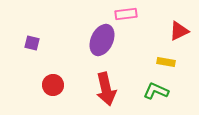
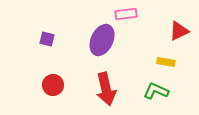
purple square: moved 15 px right, 4 px up
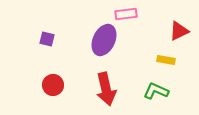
purple ellipse: moved 2 px right
yellow rectangle: moved 2 px up
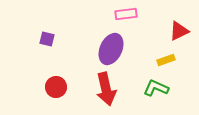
purple ellipse: moved 7 px right, 9 px down
yellow rectangle: rotated 30 degrees counterclockwise
red circle: moved 3 px right, 2 px down
green L-shape: moved 3 px up
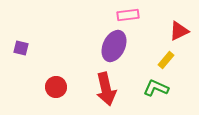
pink rectangle: moved 2 px right, 1 px down
purple square: moved 26 px left, 9 px down
purple ellipse: moved 3 px right, 3 px up
yellow rectangle: rotated 30 degrees counterclockwise
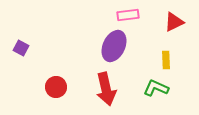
red triangle: moved 5 px left, 9 px up
purple square: rotated 14 degrees clockwise
yellow rectangle: rotated 42 degrees counterclockwise
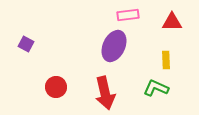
red triangle: moved 2 px left; rotated 25 degrees clockwise
purple square: moved 5 px right, 4 px up
red arrow: moved 1 px left, 4 px down
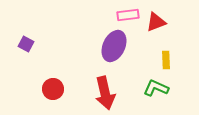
red triangle: moved 16 px left; rotated 20 degrees counterclockwise
red circle: moved 3 px left, 2 px down
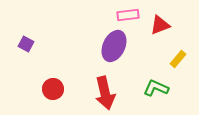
red triangle: moved 4 px right, 3 px down
yellow rectangle: moved 12 px right, 1 px up; rotated 42 degrees clockwise
